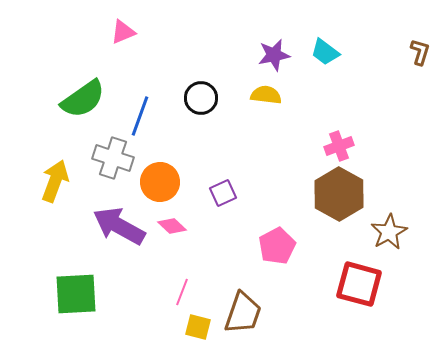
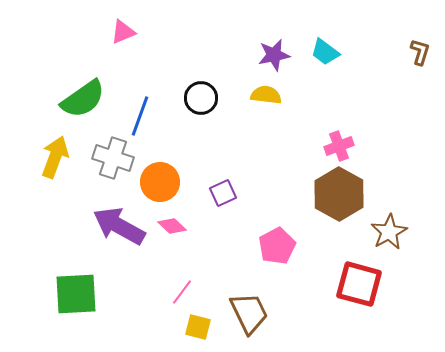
yellow arrow: moved 24 px up
pink line: rotated 16 degrees clockwise
brown trapezoid: moved 6 px right; rotated 45 degrees counterclockwise
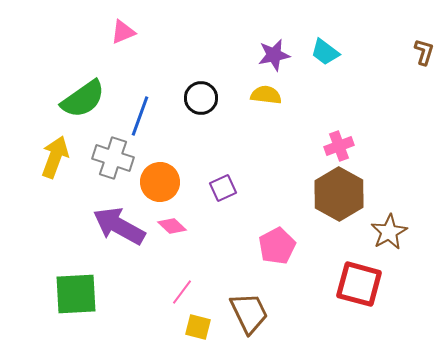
brown L-shape: moved 4 px right
purple square: moved 5 px up
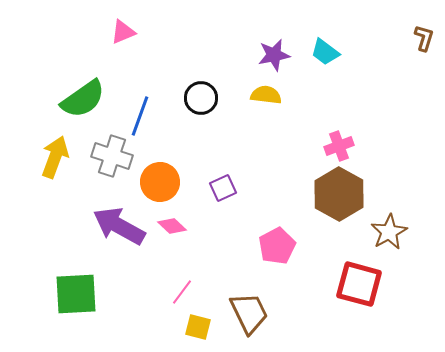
brown L-shape: moved 14 px up
gray cross: moved 1 px left, 2 px up
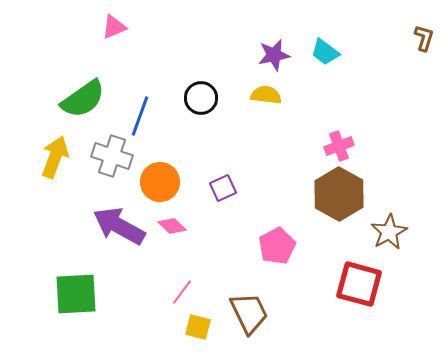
pink triangle: moved 9 px left, 5 px up
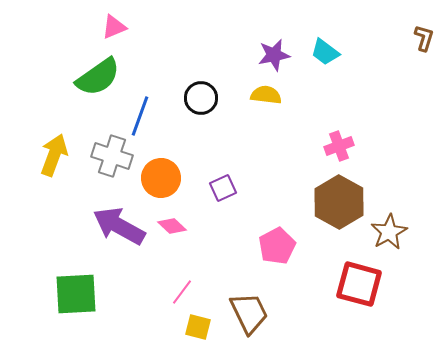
green semicircle: moved 15 px right, 22 px up
yellow arrow: moved 1 px left, 2 px up
orange circle: moved 1 px right, 4 px up
brown hexagon: moved 8 px down
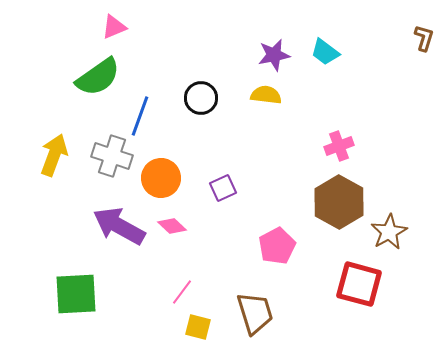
brown trapezoid: moved 6 px right; rotated 9 degrees clockwise
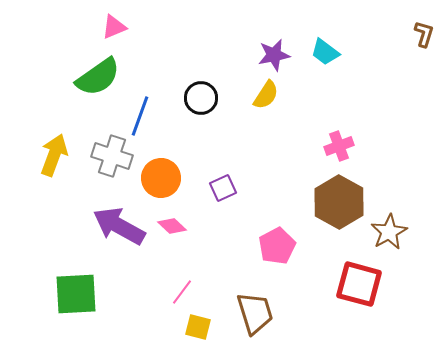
brown L-shape: moved 4 px up
yellow semicircle: rotated 116 degrees clockwise
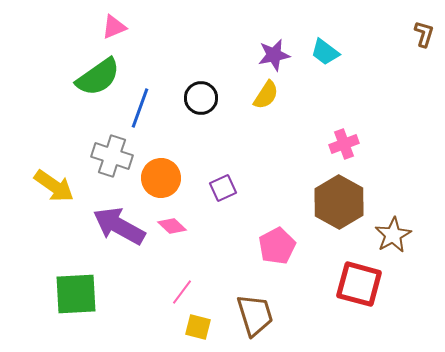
blue line: moved 8 px up
pink cross: moved 5 px right, 2 px up
yellow arrow: moved 31 px down; rotated 105 degrees clockwise
brown star: moved 4 px right, 3 px down
brown trapezoid: moved 2 px down
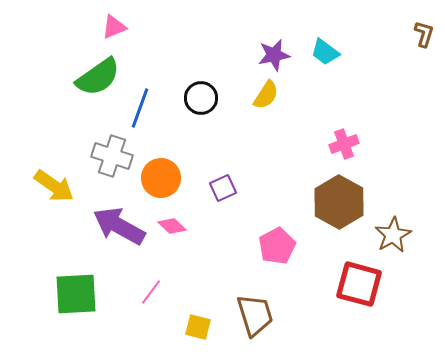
pink line: moved 31 px left
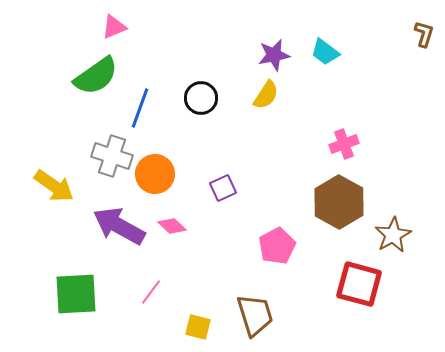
green semicircle: moved 2 px left, 1 px up
orange circle: moved 6 px left, 4 px up
